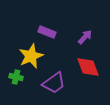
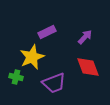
purple rectangle: rotated 48 degrees counterclockwise
yellow star: moved 1 px right, 1 px down
purple trapezoid: rotated 15 degrees clockwise
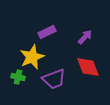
green cross: moved 2 px right
purple trapezoid: moved 4 px up
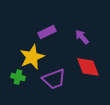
purple arrow: moved 3 px left; rotated 84 degrees counterclockwise
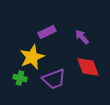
green cross: moved 2 px right, 1 px down
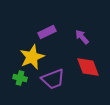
purple trapezoid: moved 1 px left
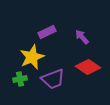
red diamond: rotated 35 degrees counterclockwise
green cross: moved 1 px down; rotated 24 degrees counterclockwise
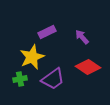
purple trapezoid: rotated 15 degrees counterclockwise
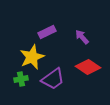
green cross: moved 1 px right
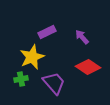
purple trapezoid: moved 1 px right, 4 px down; rotated 95 degrees counterclockwise
